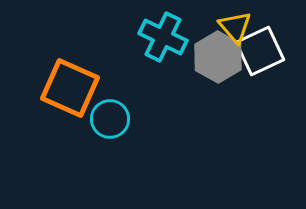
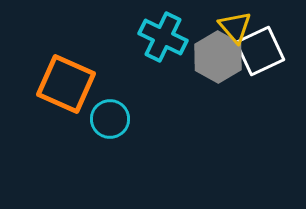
orange square: moved 4 px left, 4 px up
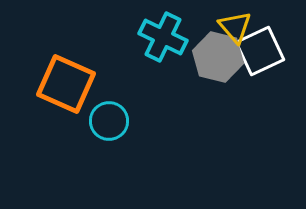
gray hexagon: rotated 15 degrees counterclockwise
cyan circle: moved 1 px left, 2 px down
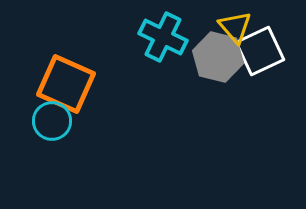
cyan circle: moved 57 px left
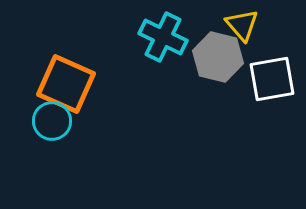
yellow triangle: moved 7 px right, 2 px up
white square: moved 12 px right, 28 px down; rotated 15 degrees clockwise
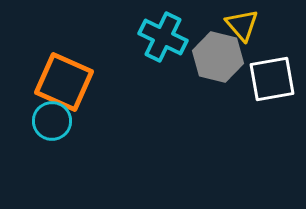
orange square: moved 2 px left, 2 px up
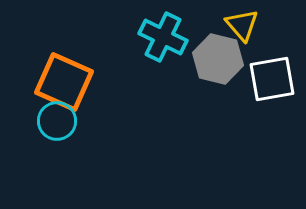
gray hexagon: moved 2 px down
cyan circle: moved 5 px right
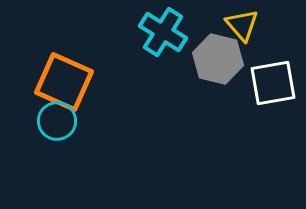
cyan cross: moved 5 px up; rotated 6 degrees clockwise
white square: moved 1 px right, 4 px down
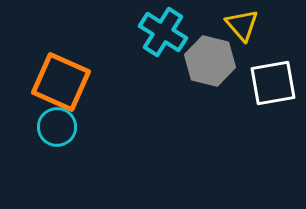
gray hexagon: moved 8 px left, 2 px down
orange square: moved 3 px left
cyan circle: moved 6 px down
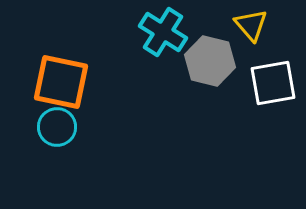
yellow triangle: moved 9 px right
orange square: rotated 12 degrees counterclockwise
